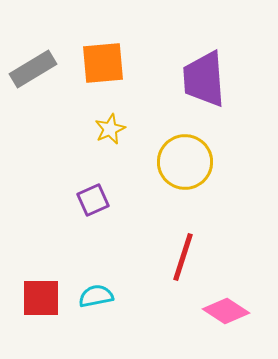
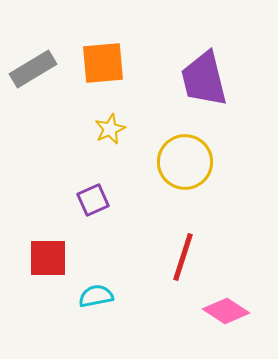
purple trapezoid: rotated 10 degrees counterclockwise
red square: moved 7 px right, 40 px up
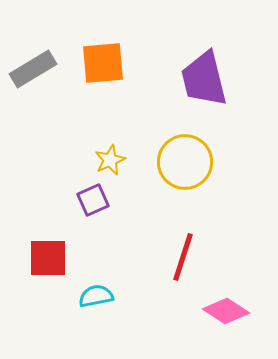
yellow star: moved 31 px down
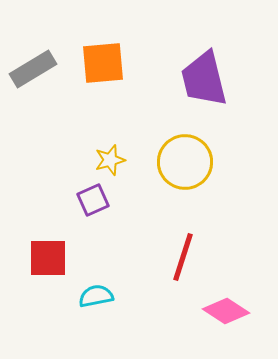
yellow star: rotated 8 degrees clockwise
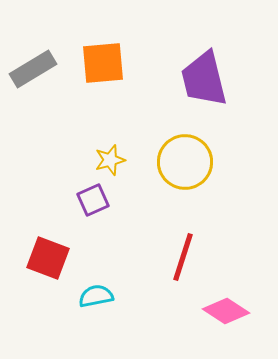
red square: rotated 21 degrees clockwise
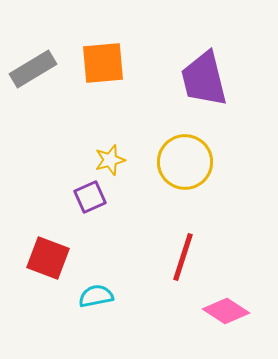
purple square: moved 3 px left, 3 px up
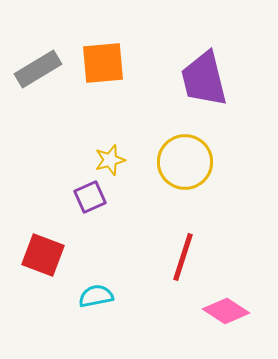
gray rectangle: moved 5 px right
red square: moved 5 px left, 3 px up
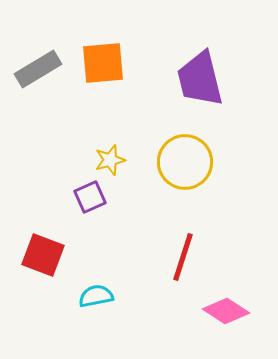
purple trapezoid: moved 4 px left
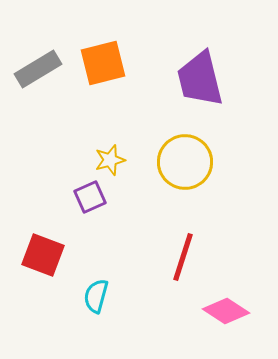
orange square: rotated 9 degrees counterclockwise
cyan semicircle: rotated 64 degrees counterclockwise
